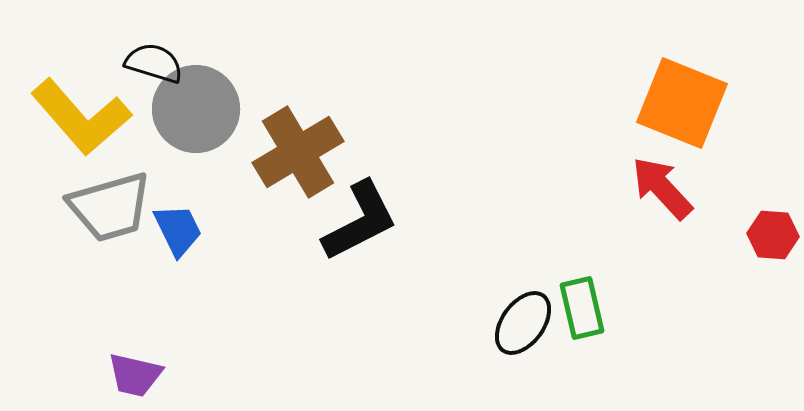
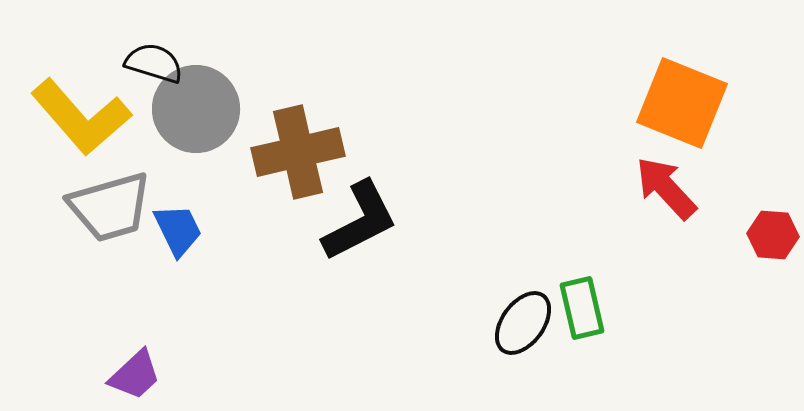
brown cross: rotated 18 degrees clockwise
red arrow: moved 4 px right
purple trapezoid: rotated 56 degrees counterclockwise
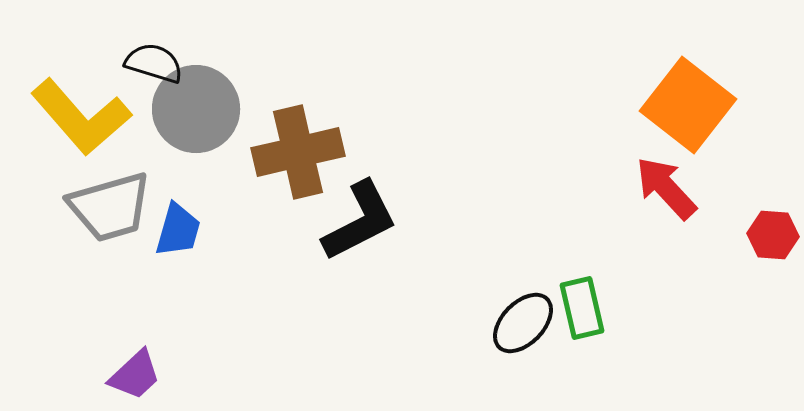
orange square: moved 6 px right, 2 px down; rotated 16 degrees clockwise
blue trapezoid: rotated 42 degrees clockwise
black ellipse: rotated 8 degrees clockwise
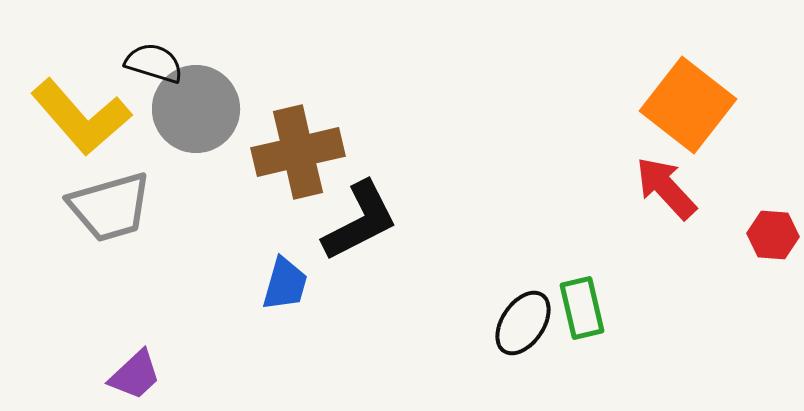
blue trapezoid: moved 107 px right, 54 px down
black ellipse: rotated 10 degrees counterclockwise
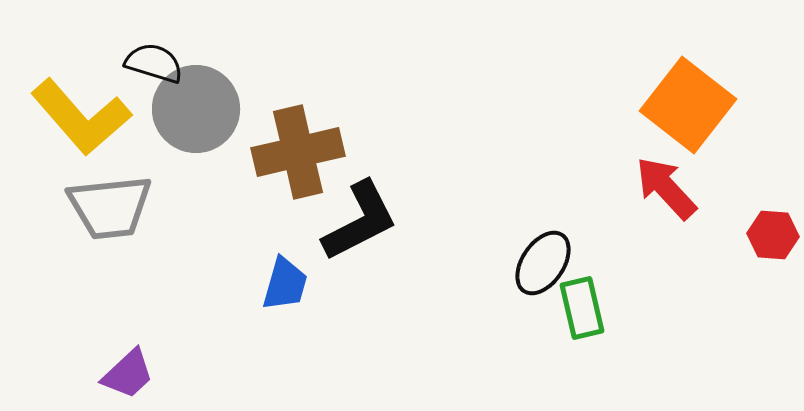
gray trapezoid: rotated 10 degrees clockwise
black ellipse: moved 20 px right, 60 px up
purple trapezoid: moved 7 px left, 1 px up
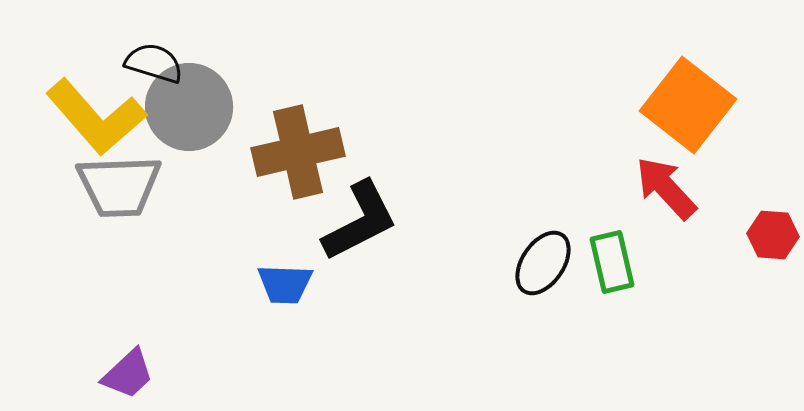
gray circle: moved 7 px left, 2 px up
yellow L-shape: moved 15 px right
gray trapezoid: moved 9 px right, 21 px up; rotated 4 degrees clockwise
blue trapezoid: rotated 76 degrees clockwise
green rectangle: moved 30 px right, 46 px up
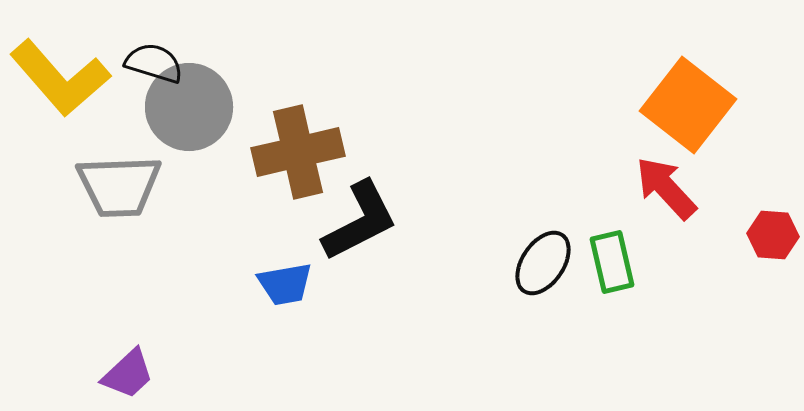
yellow L-shape: moved 36 px left, 39 px up
blue trapezoid: rotated 12 degrees counterclockwise
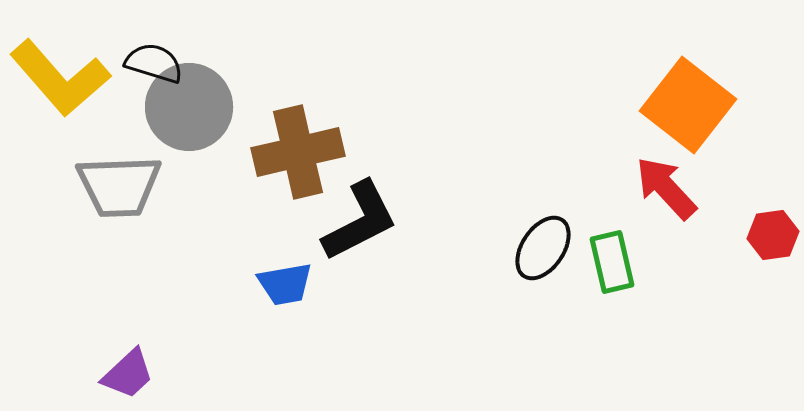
red hexagon: rotated 12 degrees counterclockwise
black ellipse: moved 15 px up
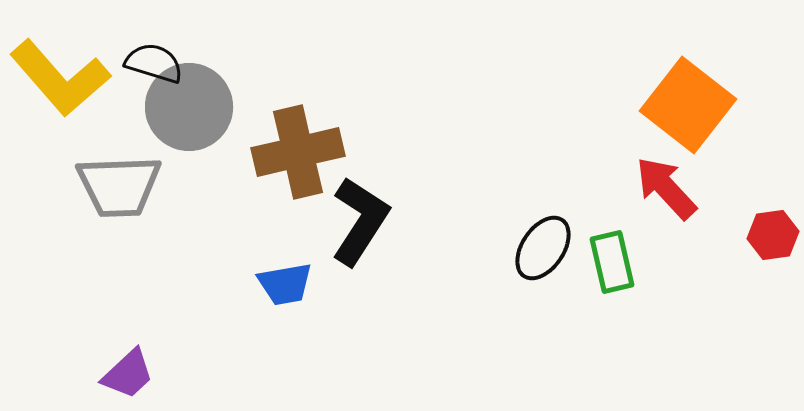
black L-shape: rotated 30 degrees counterclockwise
